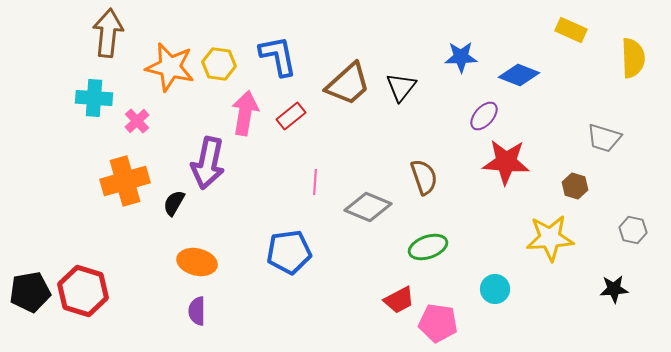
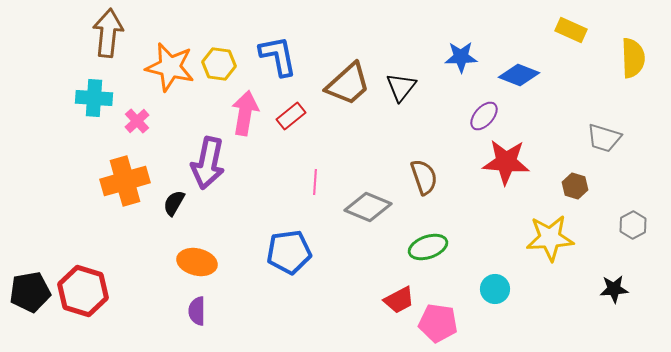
gray hexagon: moved 5 px up; rotated 20 degrees clockwise
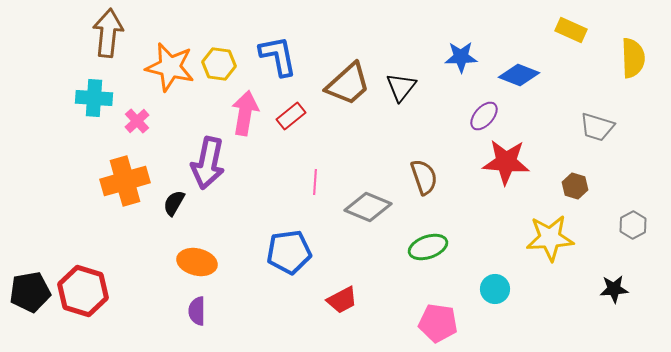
gray trapezoid: moved 7 px left, 11 px up
red trapezoid: moved 57 px left
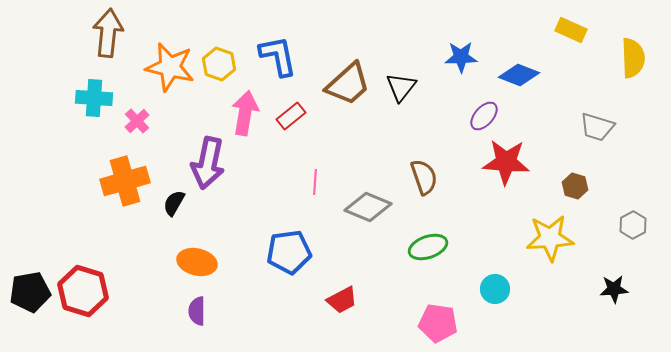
yellow hexagon: rotated 12 degrees clockwise
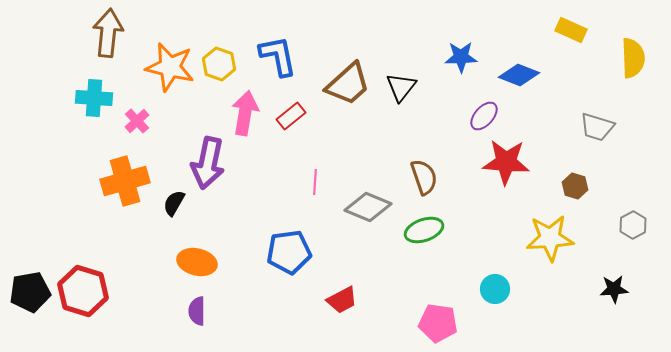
green ellipse: moved 4 px left, 17 px up
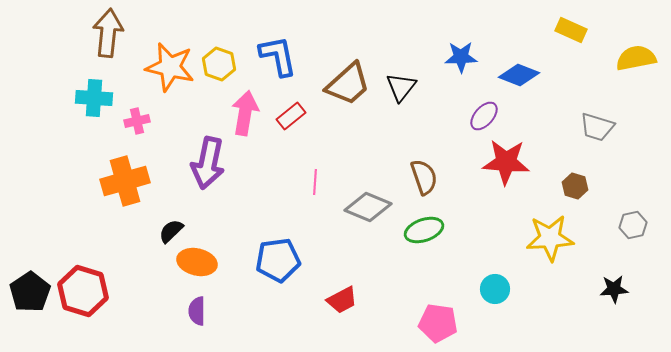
yellow semicircle: moved 3 px right; rotated 99 degrees counterclockwise
pink cross: rotated 30 degrees clockwise
black semicircle: moved 3 px left, 28 px down; rotated 16 degrees clockwise
gray hexagon: rotated 16 degrees clockwise
blue pentagon: moved 11 px left, 8 px down
black pentagon: rotated 24 degrees counterclockwise
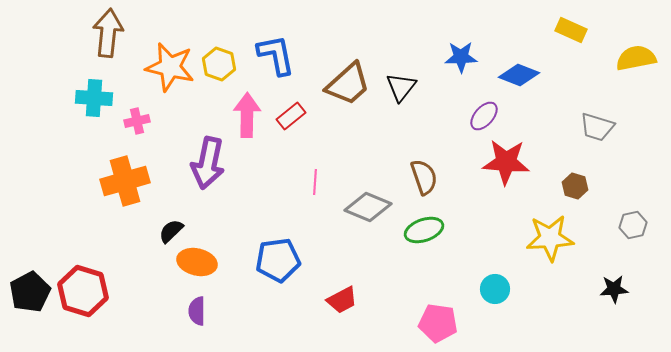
blue L-shape: moved 2 px left, 1 px up
pink arrow: moved 2 px right, 2 px down; rotated 9 degrees counterclockwise
black pentagon: rotated 6 degrees clockwise
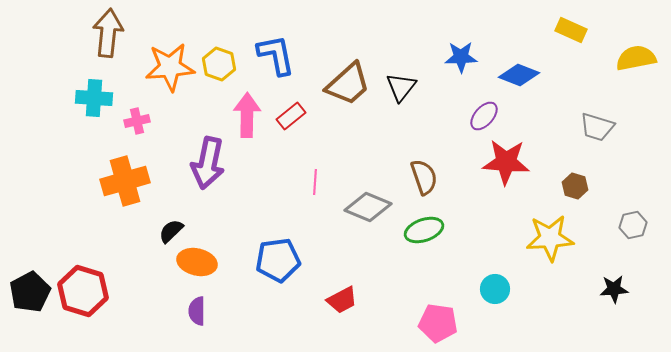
orange star: rotated 18 degrees counterclockwise
